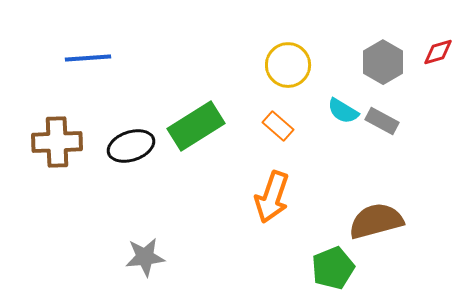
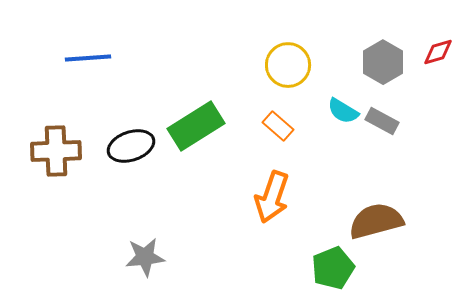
brown cross: moved 1 px left, 9 px down
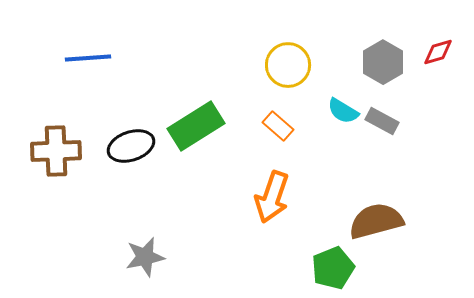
gray star: rotated 6 degrees counterclockwise
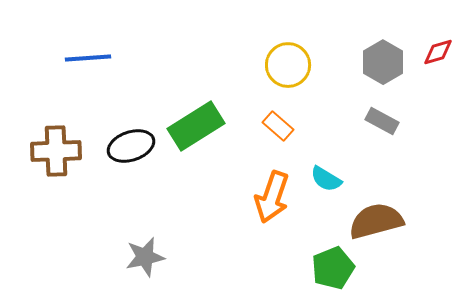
cyan semicircle: moved 17 px left, 68 px down
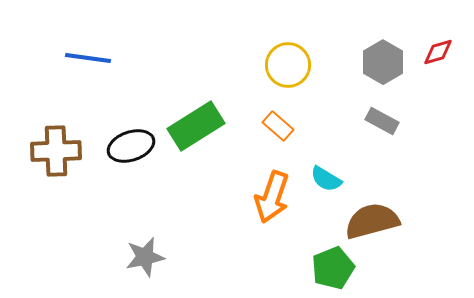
blue line: rotated 12 degrees clockwise
brown semicircle: moved 4 px left
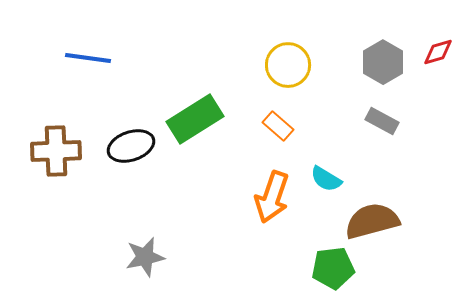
green rectangle: moved 1 px left, 7 px up
green pentagon: rotated 15 degrees clockwise
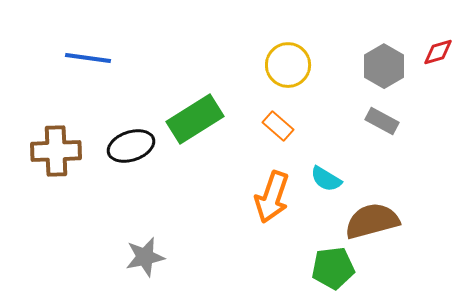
gray hexagon: moved 1 px right, 4 px down
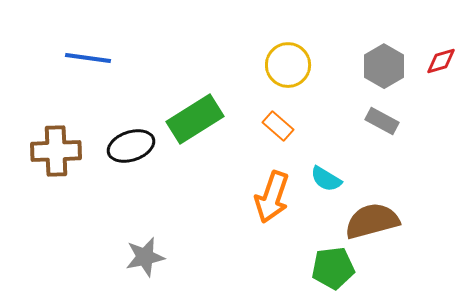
red diamond: moved 3 px right, 9 px down
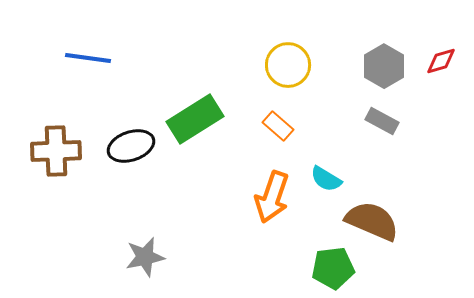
brown semicircle: rotated 38 degrees clockwise
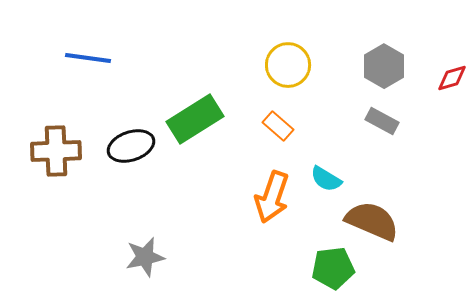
red diamond: moved 11 px right, 17 px down
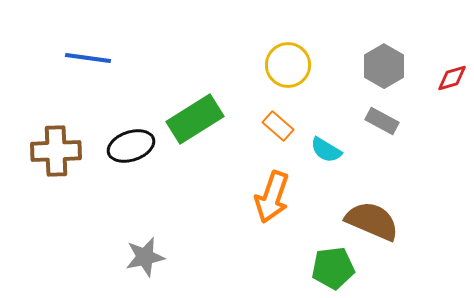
cyan semicircle: moved 29 px up
